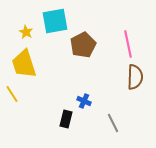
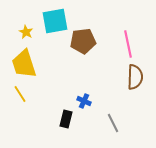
brown pentagon: moved 4 px up; rotated 20 degrees clockwise
yellow line: moved 8 px right
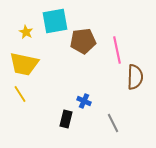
pink line: moved 11 px left, 6 px down
yellow trapezoid: rotated 60 degrees counterclockwise
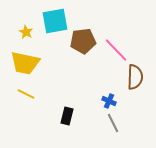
pink line: moved 1 px left; rotated 32 degrees counterclockwise
yellow trapezoid: moved 1 px right, 1 px up
yellow line: moved 6 px right; rotated 30 degrees counterclockwise
blue cross: moved 25 px right
black rectangle: moved 1 px right, 3 px up
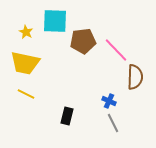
cyan square: rotated 12 degrees clockwise
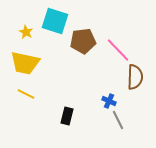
cyan square: rotated 16 degrees clockwise
pink line: moved 2 px right
gray line: moved 5 px right, 3 px up
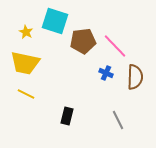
pink line: moved 3 px left, 4 px up
blue cross: moved 3 px left, 28 px up
